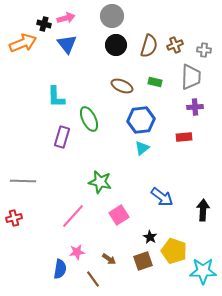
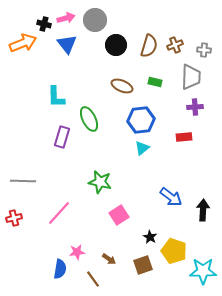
gray circle: moved 17 px left, 4 px down
blue arrow: moved 9 px right
pink line: moved 14 px left, 3 px up
brown square: moved 4 px down
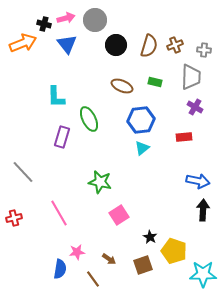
purple cross: rotated 35 degrees clockwise
gray line: moved 9 px up; rotated 45 degrees clockwise
blue arrow: moved 27 px right, 16 px up; rotated 25 degrees counterclockwise
pink line: rotated 72 degrees counterclockwise
cyan star: moved 3 px down
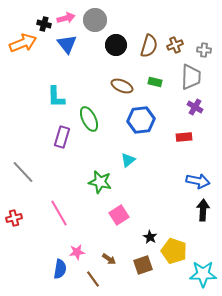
cyan triangle: moved 14 px left, 12 px down
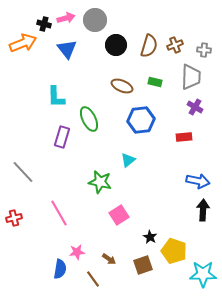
blue triangle: moved 5 px down
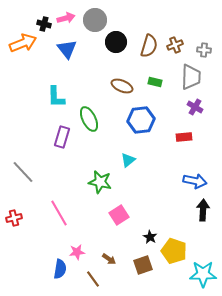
black circle: moved 3 px up
blue arrow: moved 3 px left
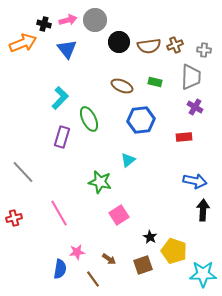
pink arrow: moved 2 px right, 2 px down
black circle: moved 3 px right
brown semicircle: rotated 65 degrees clockwise
cyan L-shape: moved 4 px right, 1 px down; rotated 135 degrees counterclockwise
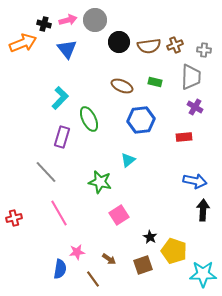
gray line: moved 23 px right
